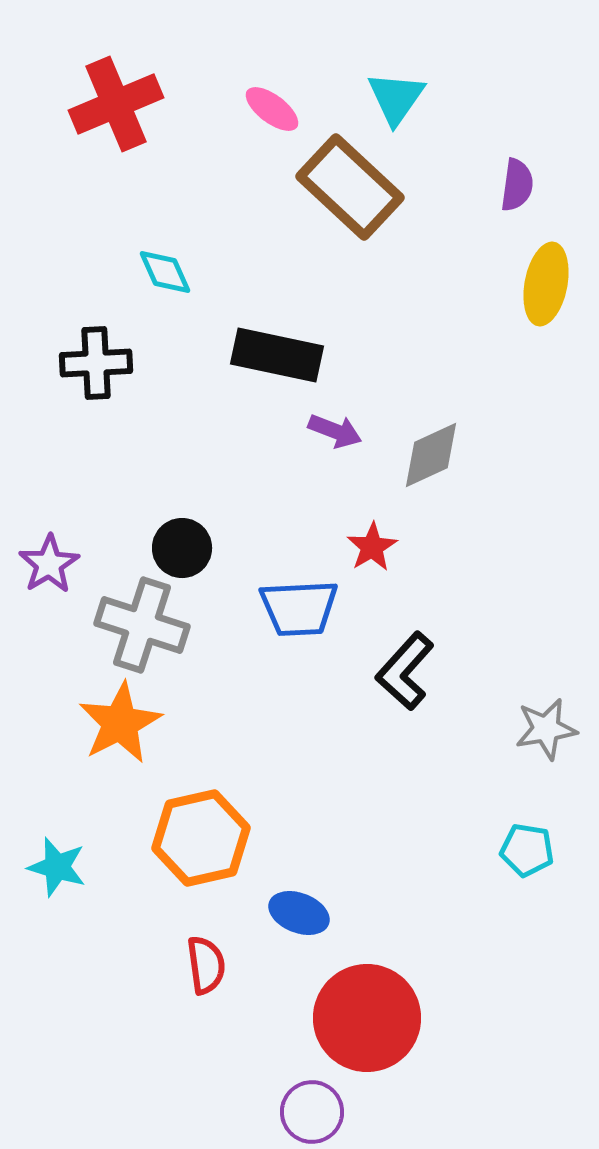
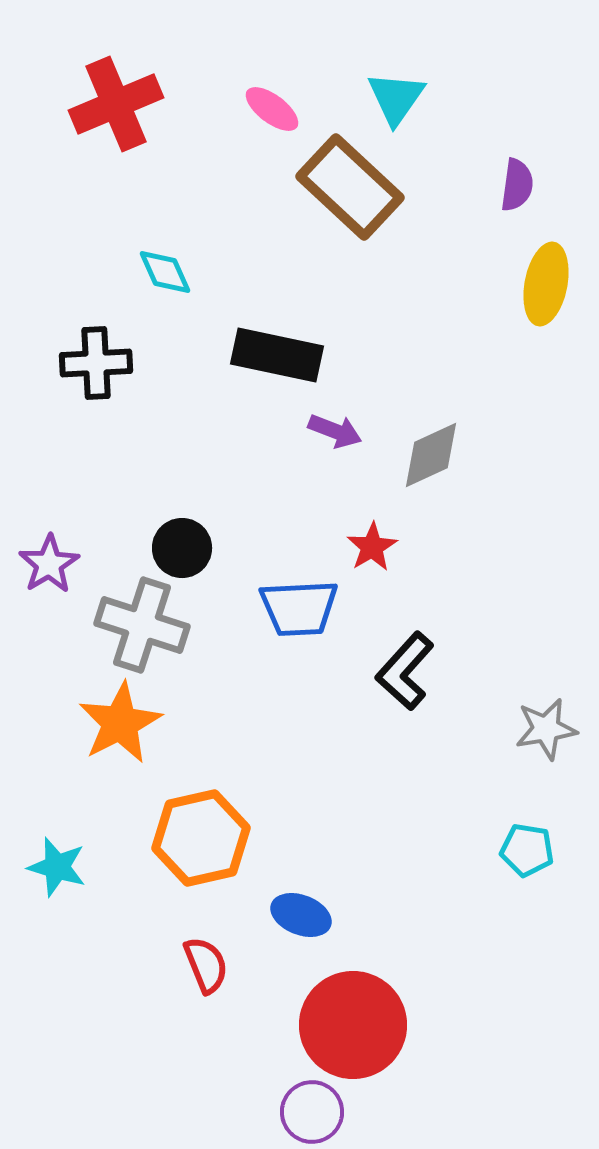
blue ellipse: moved 2 px right, 2 px down
red semicircle: rotated 14 degrees counterclockwise
red circle: moved 14 px left, 7 px down
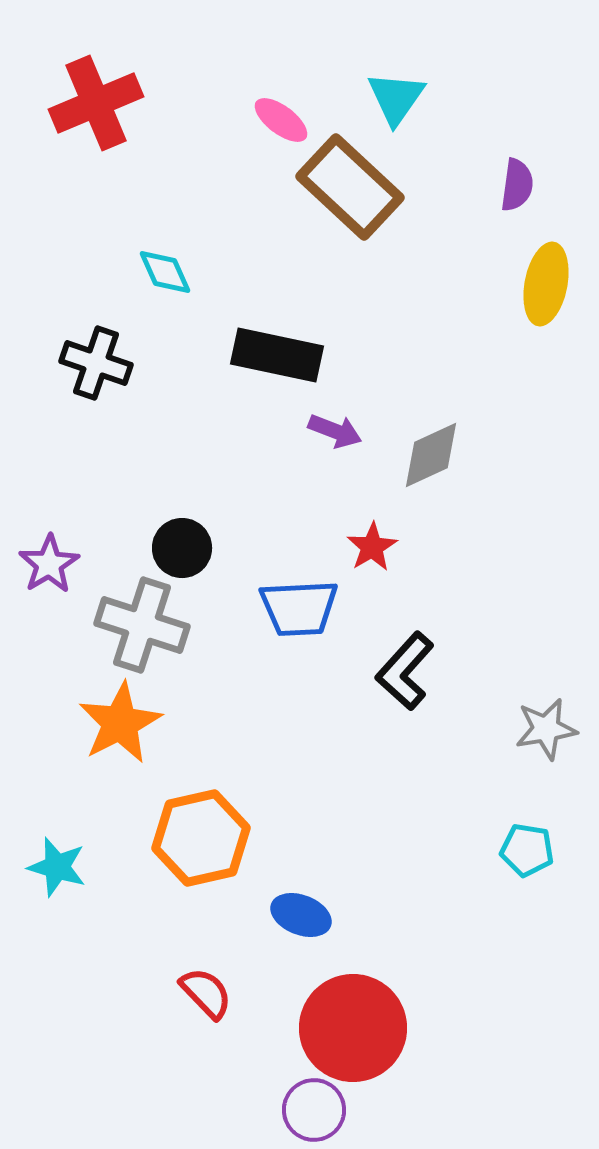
red cross: moved 20 px left, 1 px up
pink ellipse: moved 9 px right, 11 px down
black cross: rotated 22 degrees clockwise
red semicircle: moved 28 px down; rotated 22 degrees counterclockwise
red circle: moved 3 px down
purple circle: moved 2 px right, 2 px up
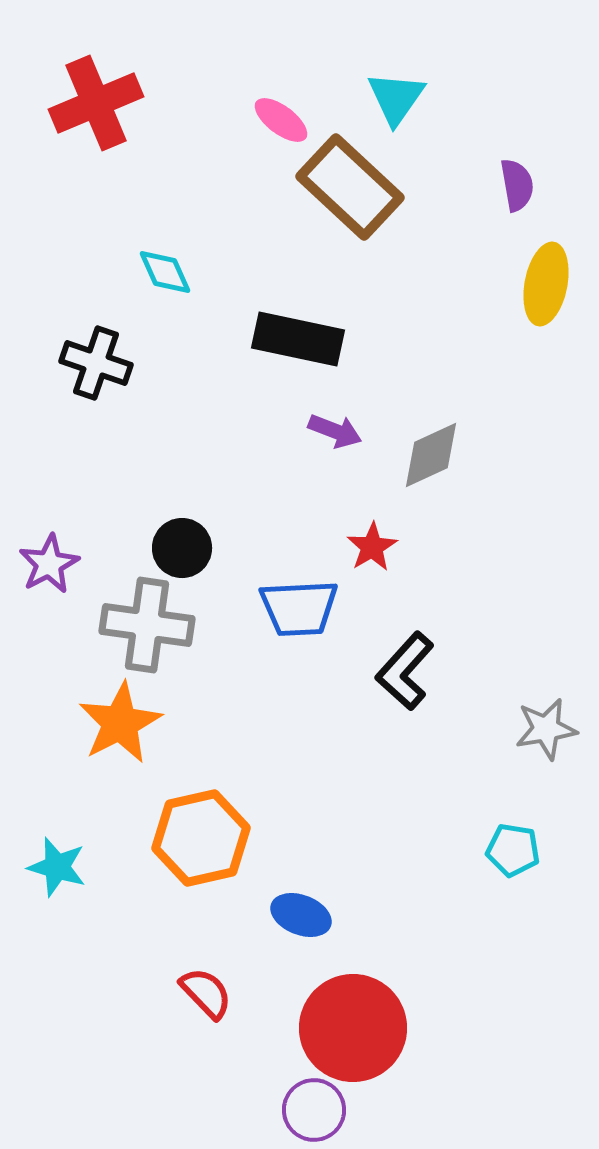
purple semicircle: rotated 18 degrees counterclockwise
black rectangle: moved 21 px right, 16 px up
purple star: rotated 4 degrees clockwise
gray cross: moved 5 px right; rotated 10 degrees counterclockwise
cyan pentagon: moved 14 px left
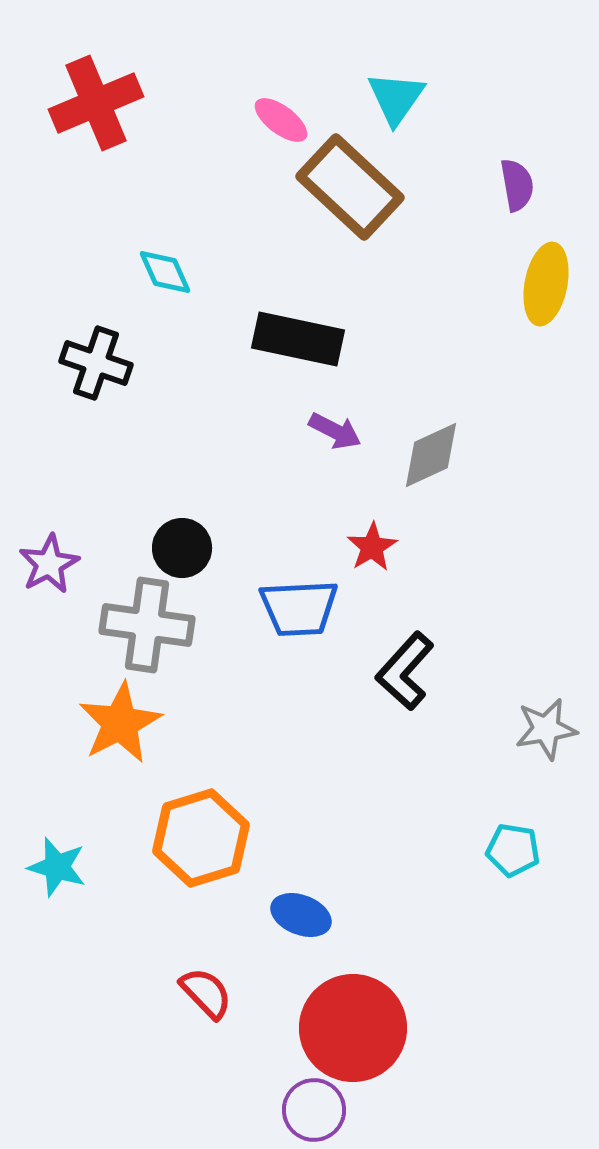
purple arrow: rotated 6 degrees clockwise
orange hexagon: rotated 4 degrees counterclockwise
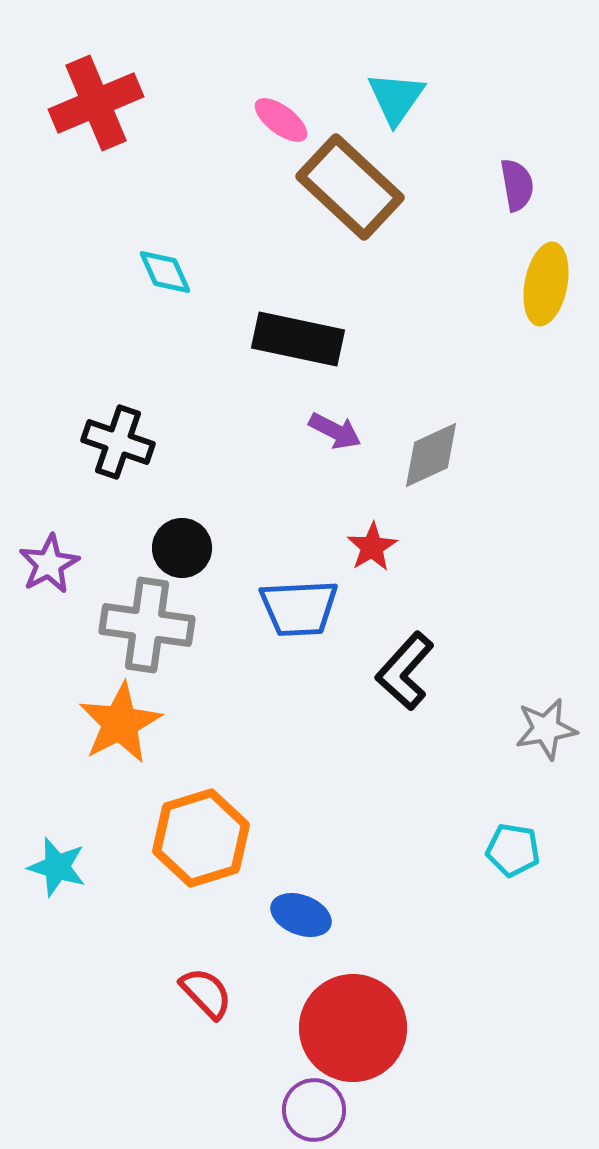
black cross: moved 22 px right, 79 px down
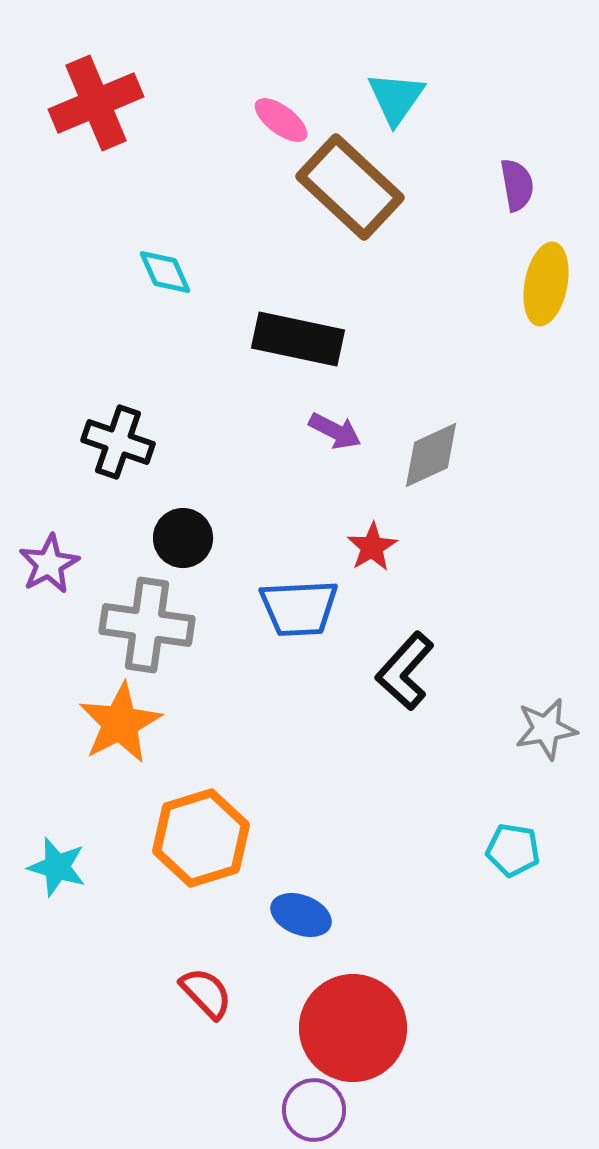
black circle: moved 1 px right, 10 px up
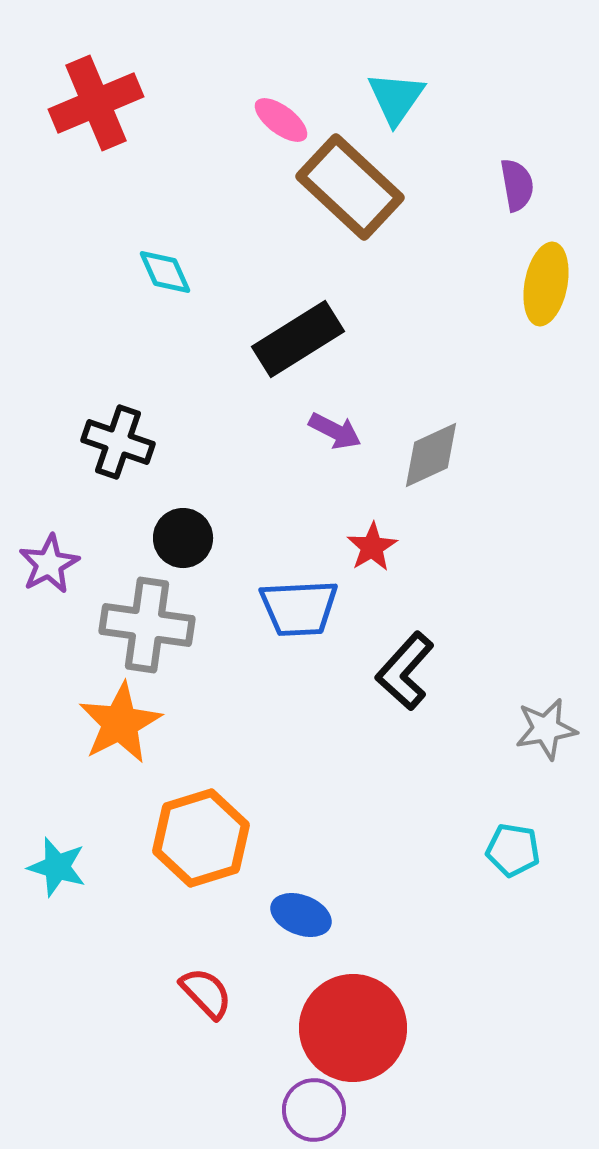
black rectangle: rotated 44 degrees counterclockwise
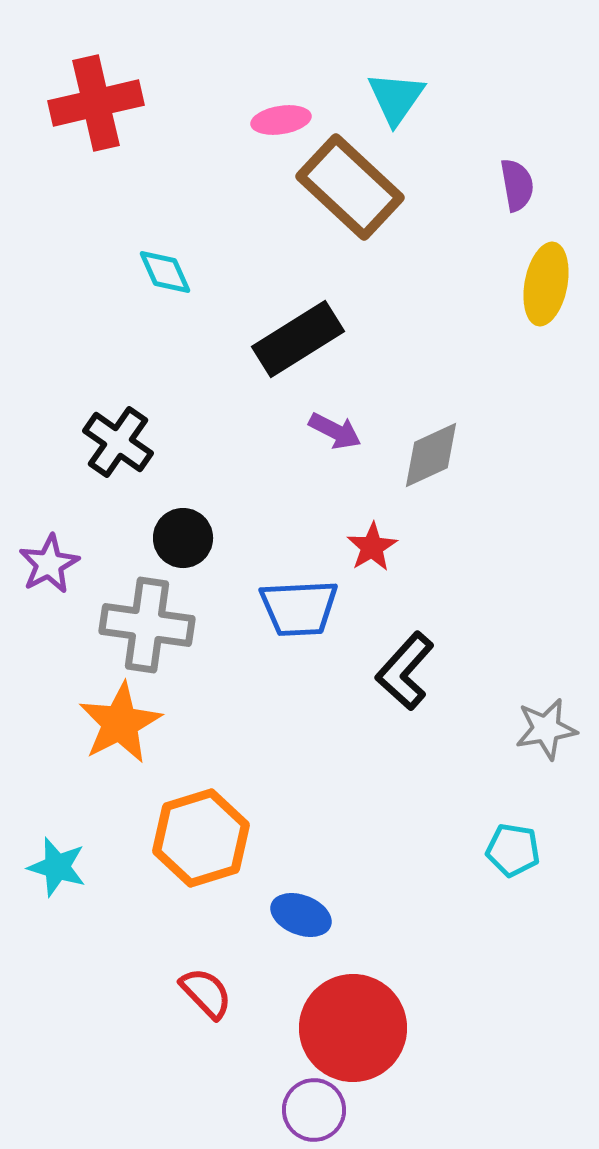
red cross: rotated 10 degrees clockwise
pink ellipse: rotated 46 degrees counterclockwise
black cross: rotated 16 degrees clockwise
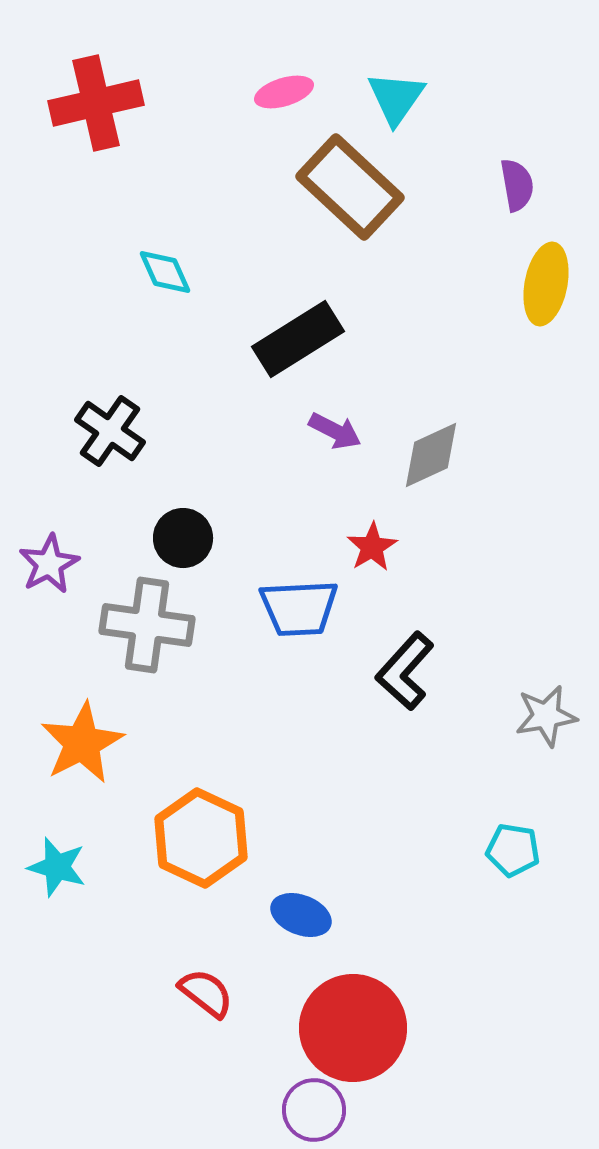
pink ellipse: moved 3 px right, 28 px up; rotated 8 degrees counterclockwise
black cross: moved 8 px left, 11 px up
orange star: moved 38 px left, 20 px down
gray star: moved 13 px up
orange hexagon: rotated 18 degrees counterclockwise
red semicircle: rotated 8 degrees counterclockwise
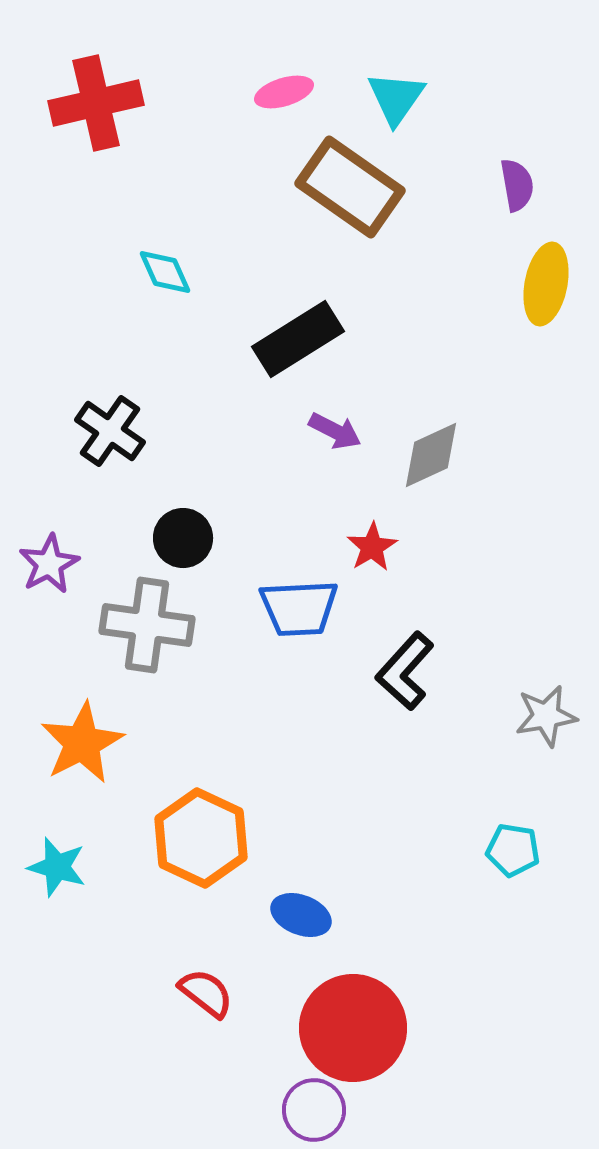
brown rectangle: rotated 8 degrees counterclockwise
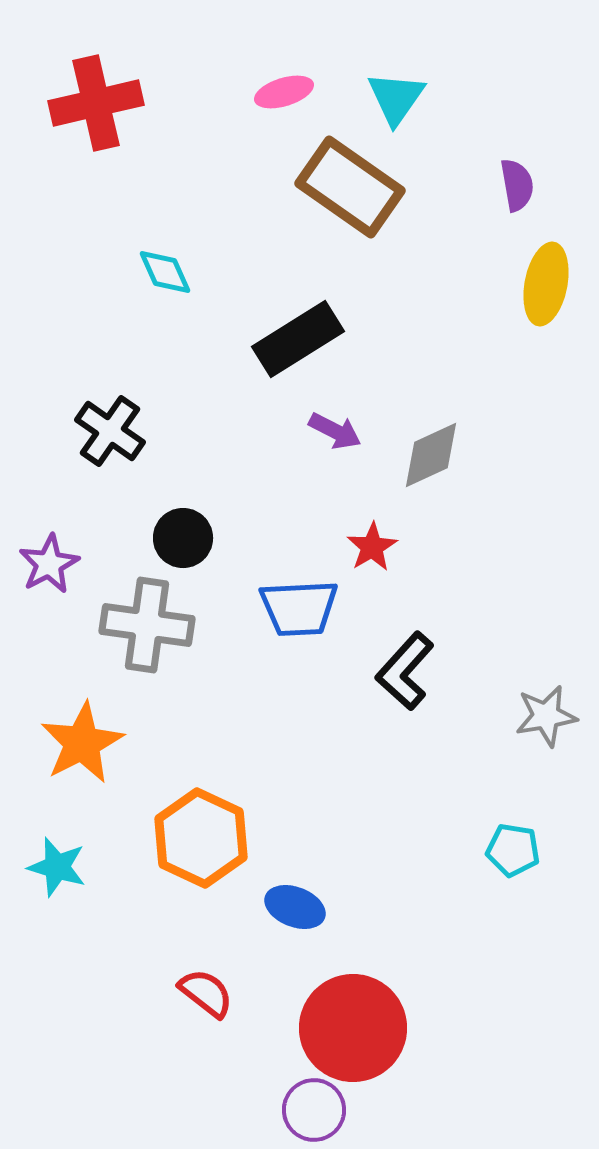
blue ellipse: moved 6 px left, 8 px up
